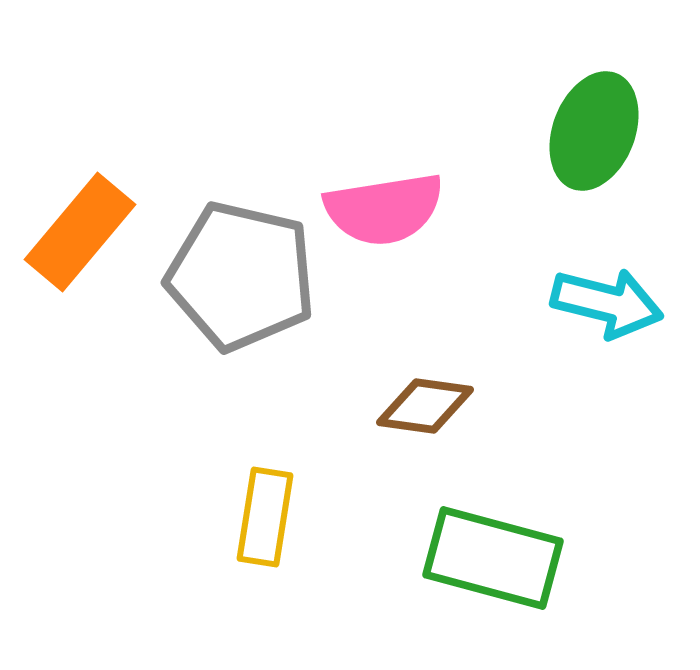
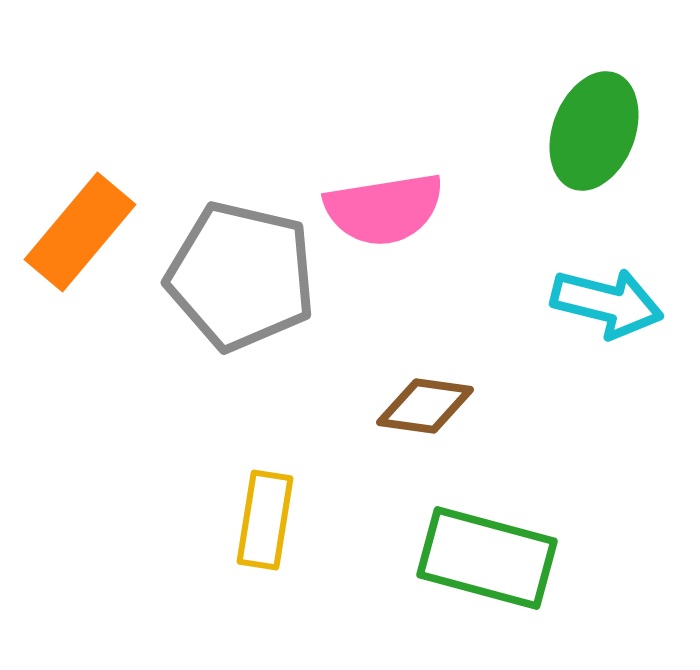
yellow rectangle: moved 3 px down
green rectangle: moved 6 px left
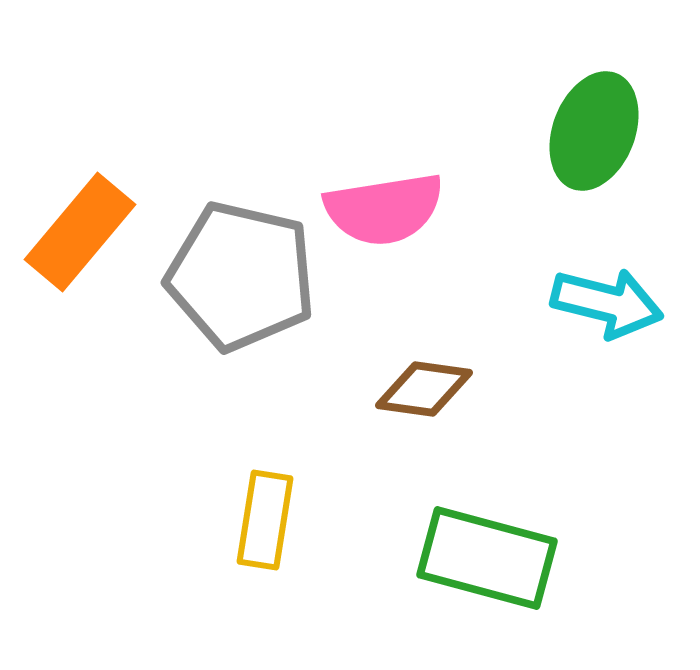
brown diamond: moved 1 px left, 17 px up
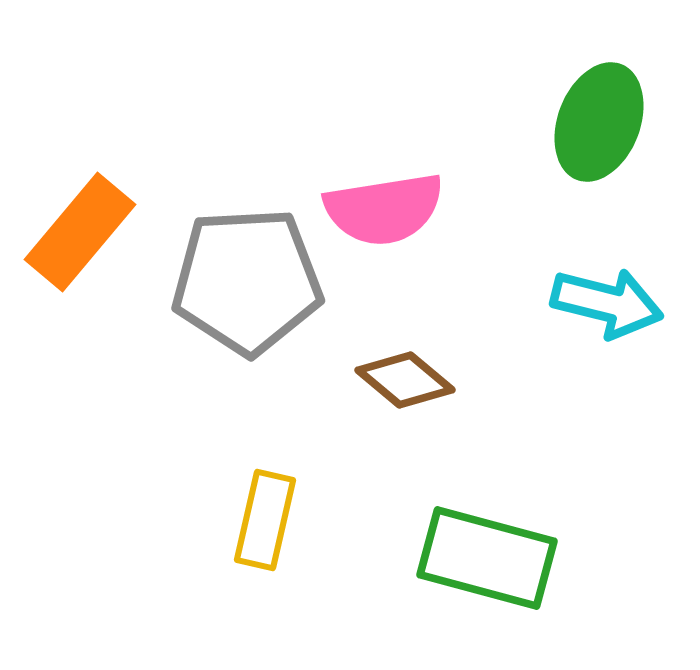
green ellipse: moved 5 px right, 9 px up
gray pentagon: moved 6 px right, 5 px down; rotated 16 degrees counterclockwise
brown diamond: moved 19 px left, 9 px up; rotated 32 degrees clockwise
yellow rectangle: rotated 4 degrees clockwise
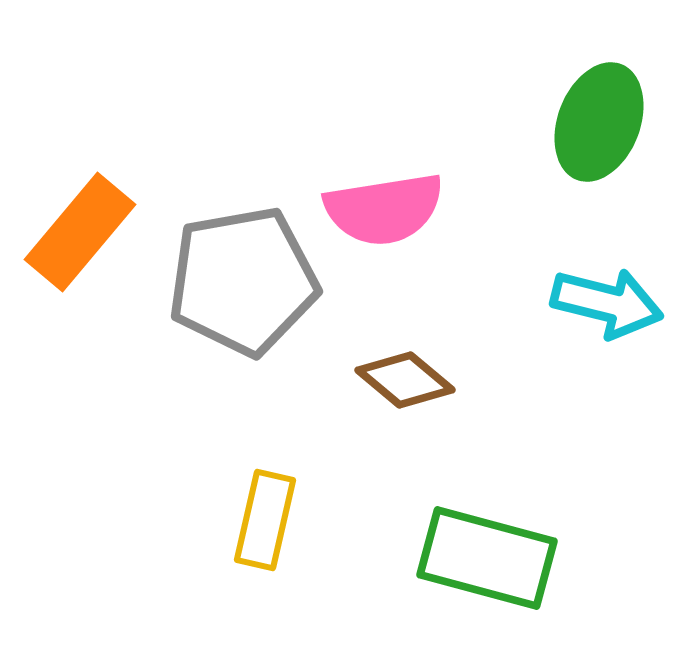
gray pentagon: moved 4 px left; rotated 7 degrees counterclockwise
